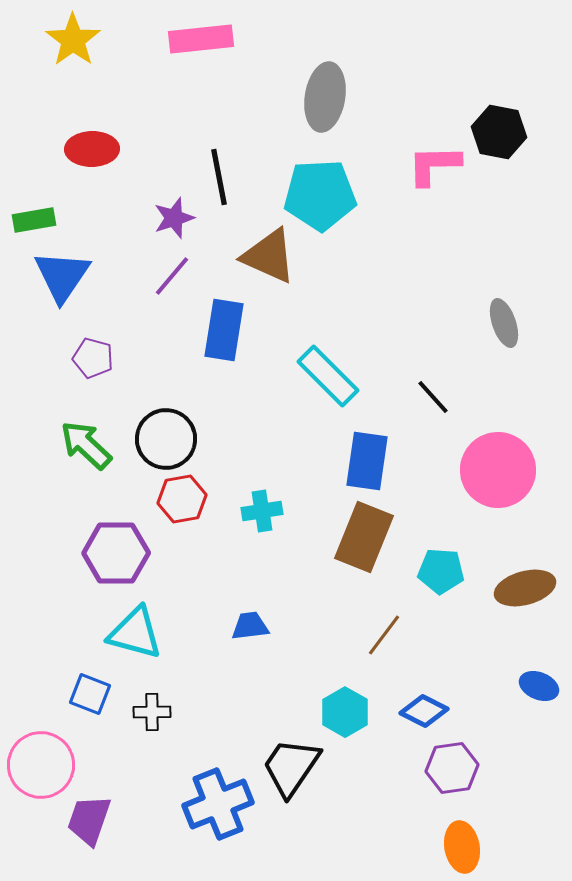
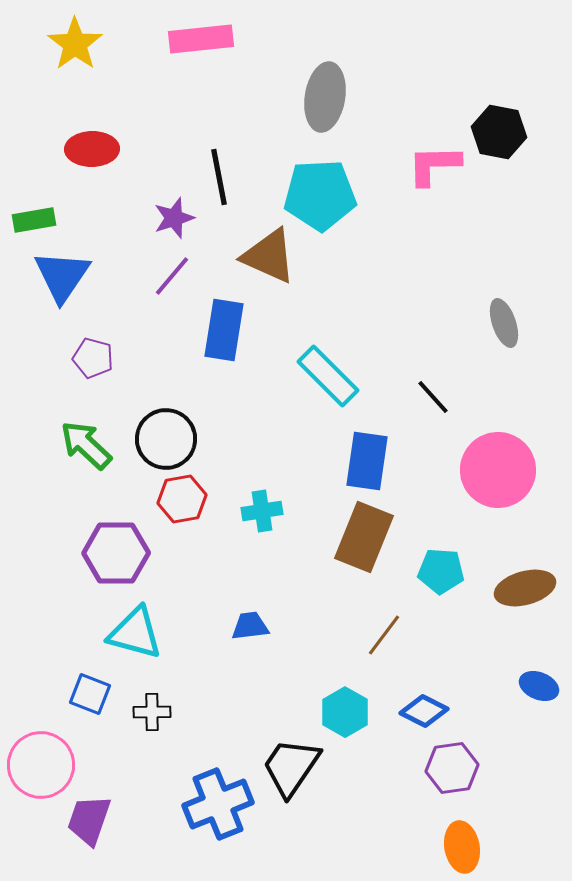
yellow star at (73, 40): moved 2 px right, 4 px down
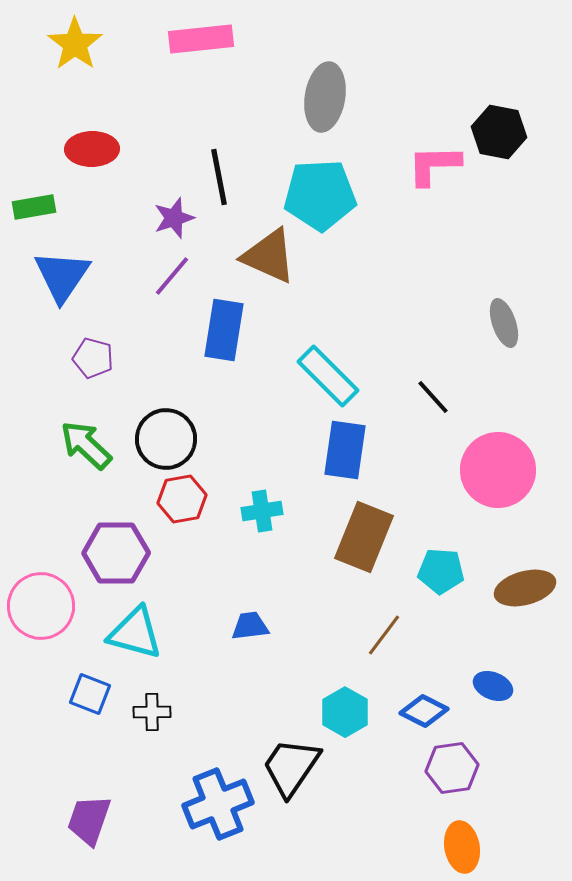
green rectangle at (34, 220): moved 13 px up
blue rectangle at (367, 461): moved 22 px left, 11 px up
blue ellipse at (539, 686): moved 46 px left
pink circle at (41, 765): moved 159 px up
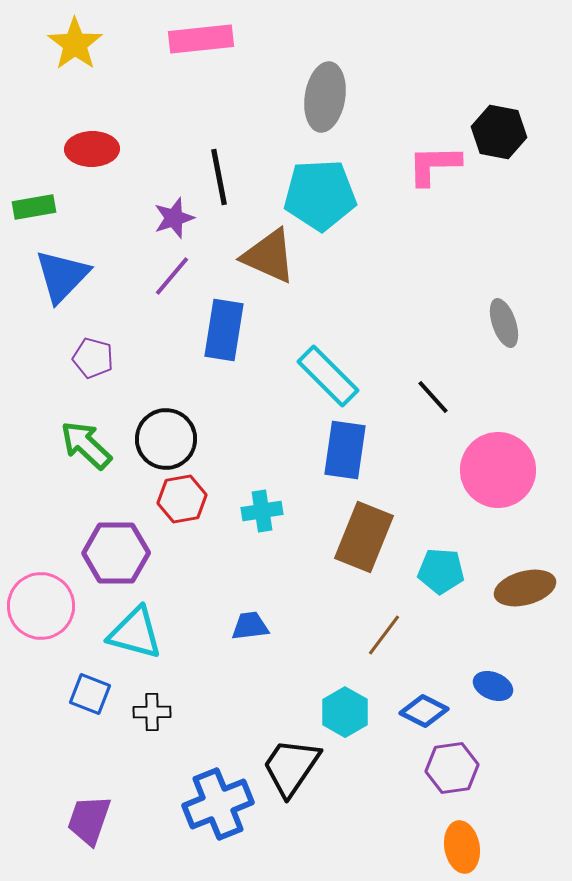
blue triangle at (62, 276): rotated 10 degrees clockwise
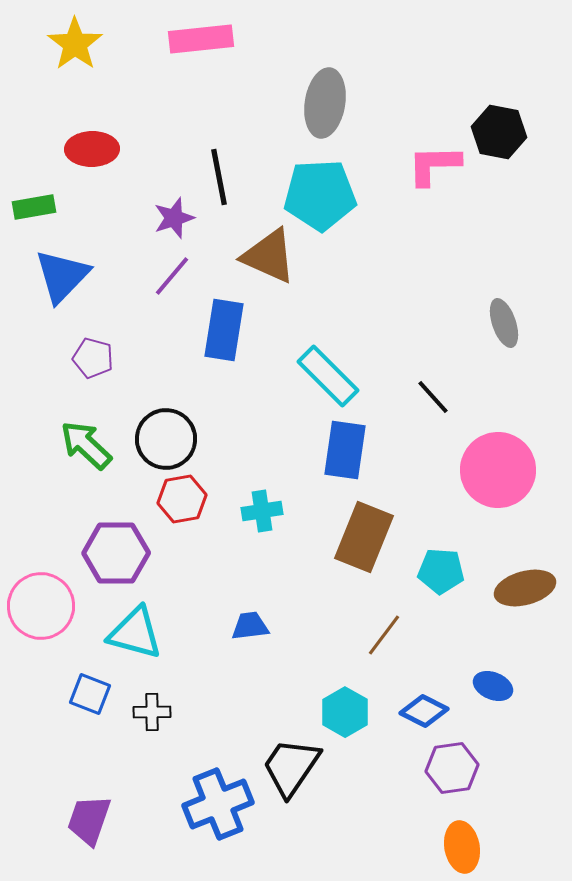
gray ellipse at (325, 97): moved 6 px down
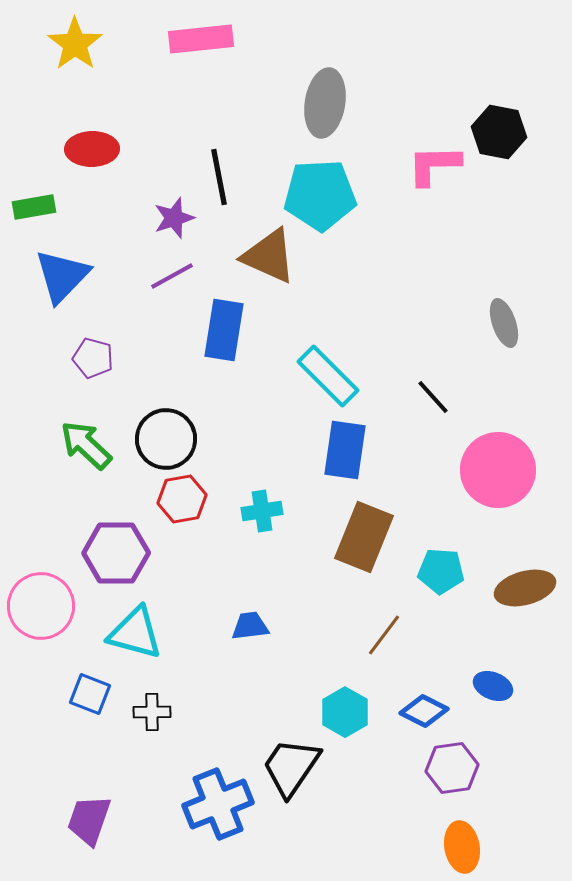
purple line at (172, 276): rotated 21 degrees clockwise
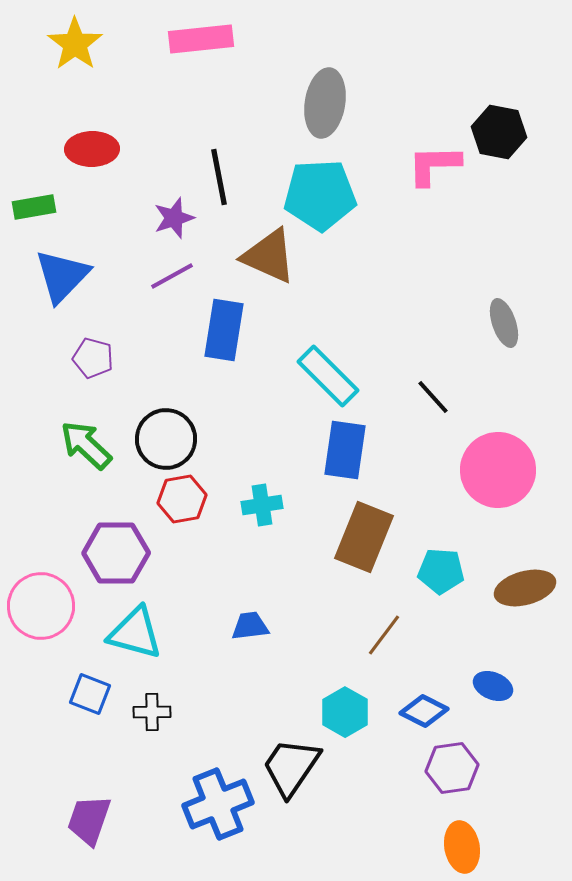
cyan cross at (262, 511): moved 6 px up
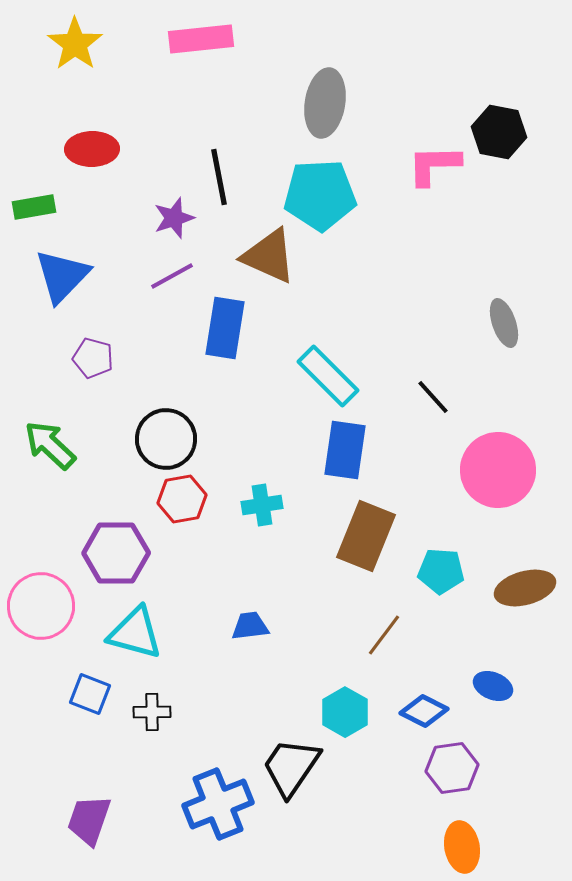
blue rectangle at (224, 330): moved 1 px right, 2 px up
green arrow at (86, 445): moved 36 px left
brown rectangle at (364, 537): moved 2 px right, 1 px up
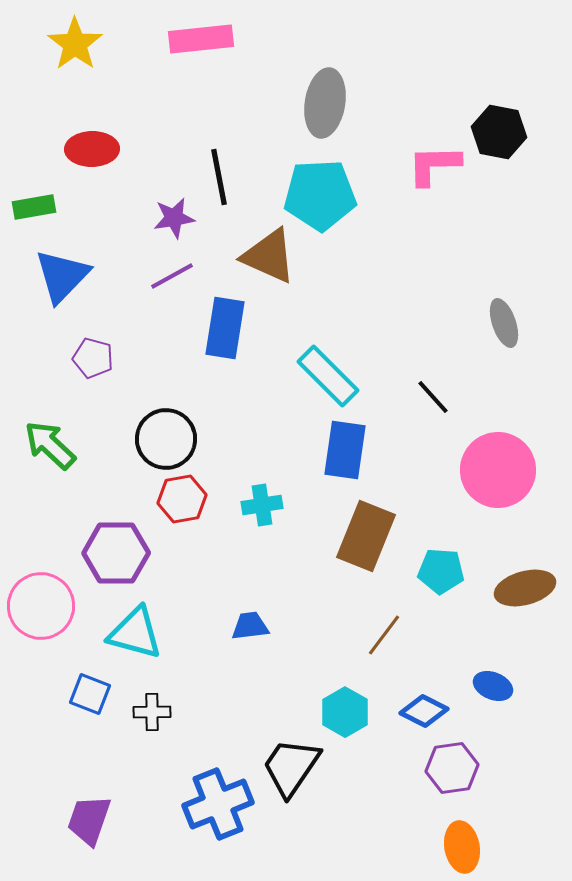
purple star at (174, 218): rotated 9 degrees clockwise
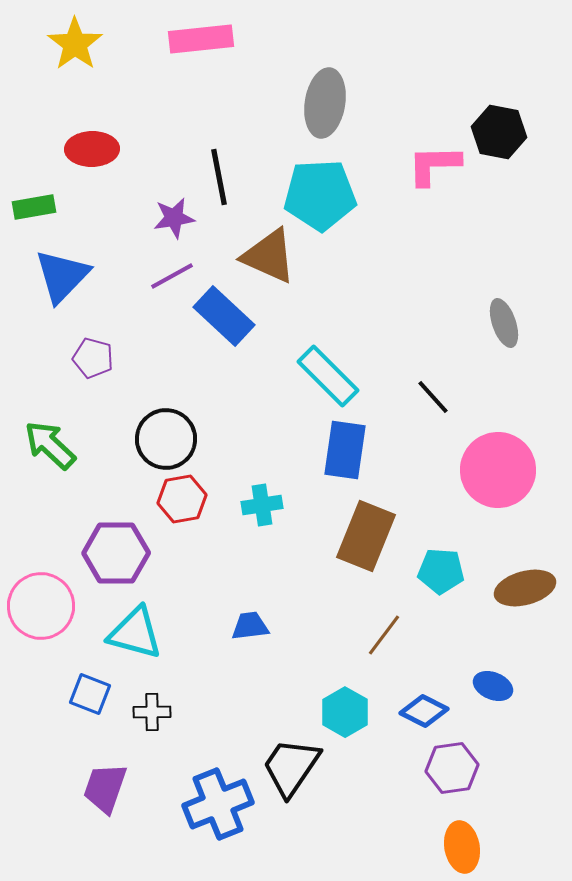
blue rectangle at (225, 328): moved 1 px left, 12 px up; rotated 56 degrees counterclockwise
purple trapezoid at (89, 820): moved 16 px right, 32 px up
